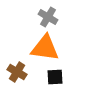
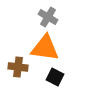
brown cross: moved 1 px right, 5 px up; rotated 24 degrees counterclockwise
black square: rotated 30 degrees clockwise
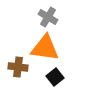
black square: rotated 24 degrees clockwise
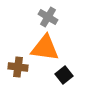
black square: moved 9 px right, 2 px up
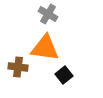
gray cross: moved 3 px up
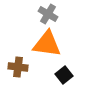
orange triangle: moved 2 px right, 4 px up
